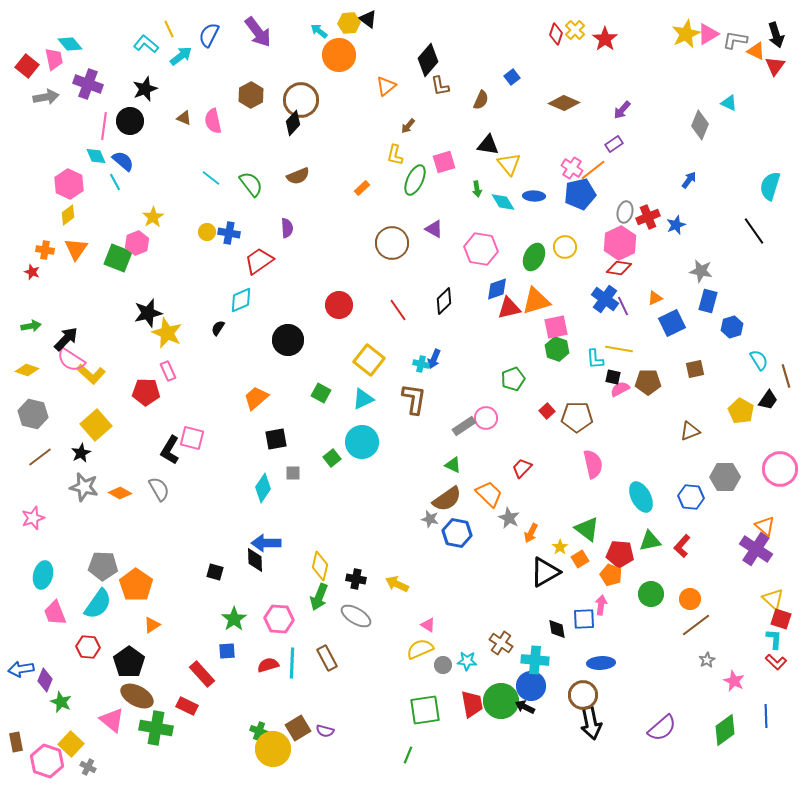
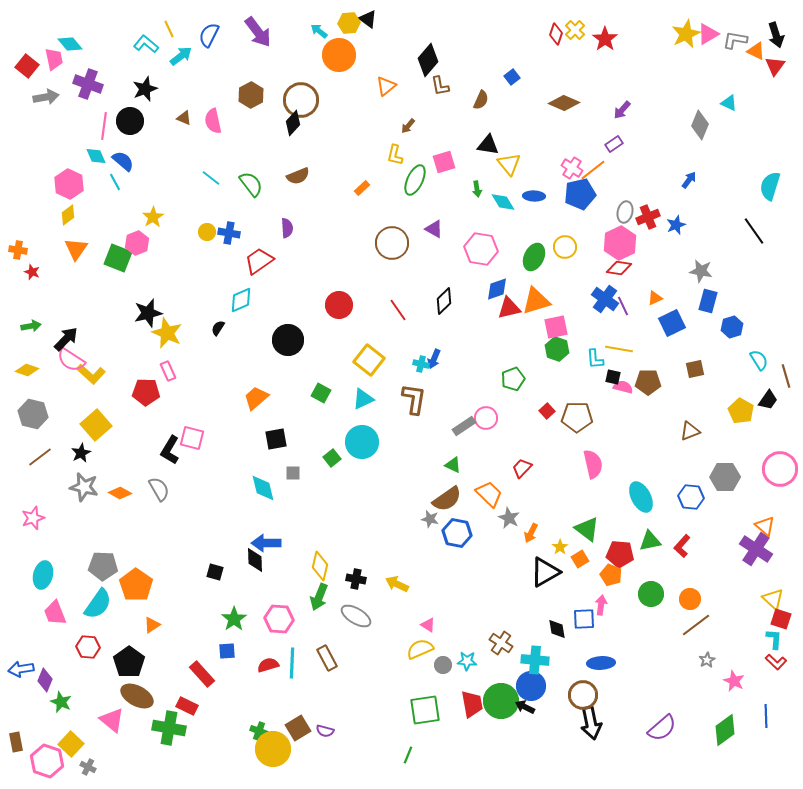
orange cross at (45, 250): moved 27 px left
pink semicircle at (620, 389): moved 3 px right, 2 px up; rotated 42 degrees clockwise
cyan diamond at (263, 488): rotated 48 degrees counterclockwise
green cross at (156, 728): moved 13 px right
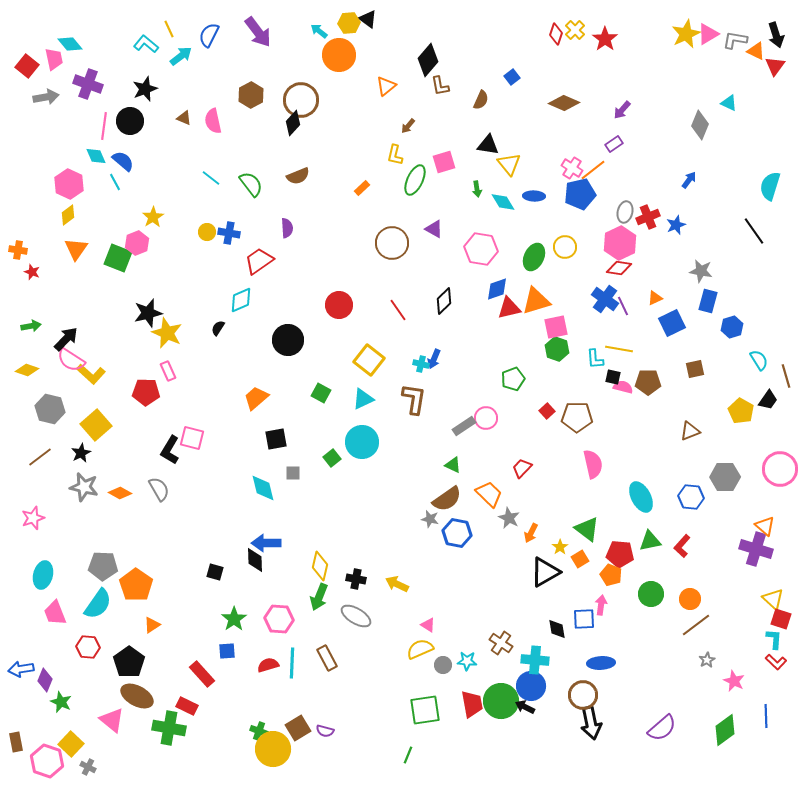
gray hexagon at (33, 414): moved 17 px right, 5 px up
purple cross at (756, 549): rotated 16 degrees counterclockwise
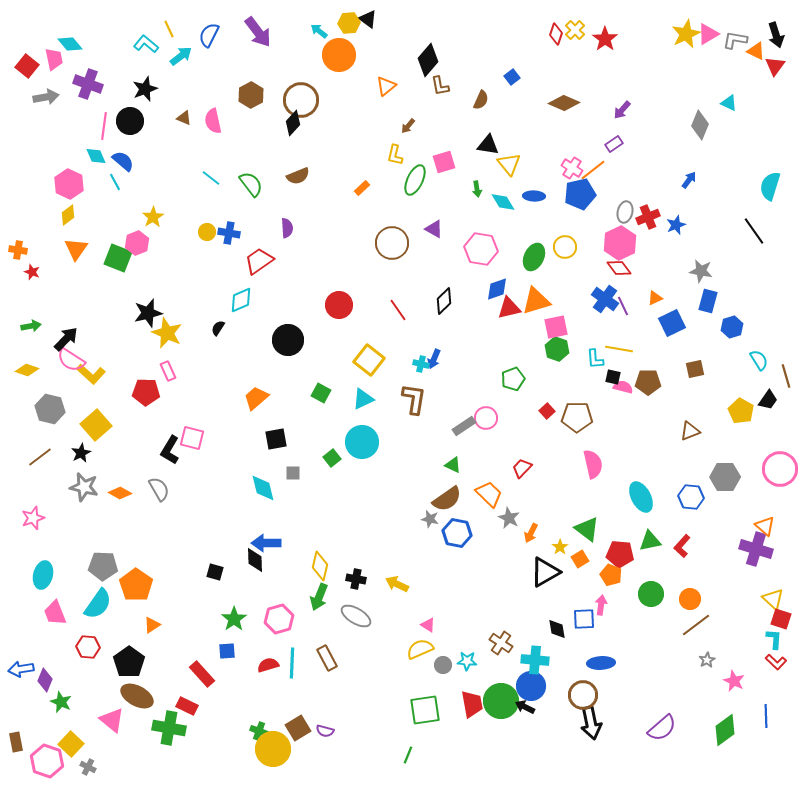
red diamond at (619, 268): rotated 45 degrees clockwise
pink hexagon at (279, 619): rotated 20 degrees counterclockwise
